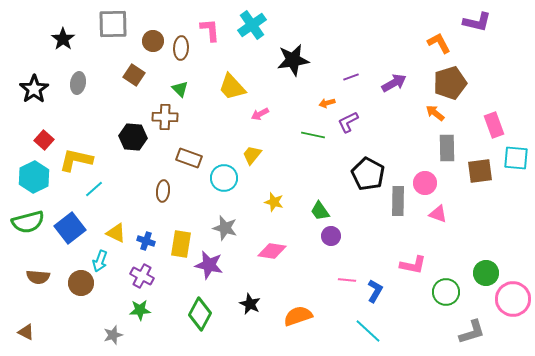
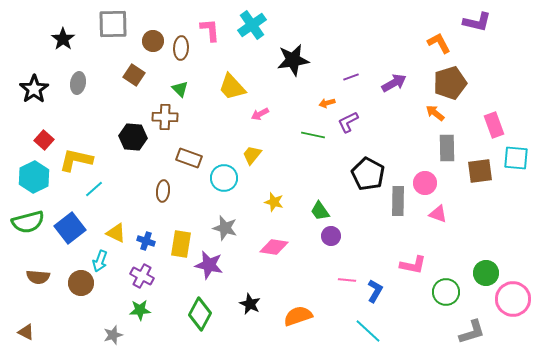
pink diamond at (272, 251): moved 2 px right, 4 px up
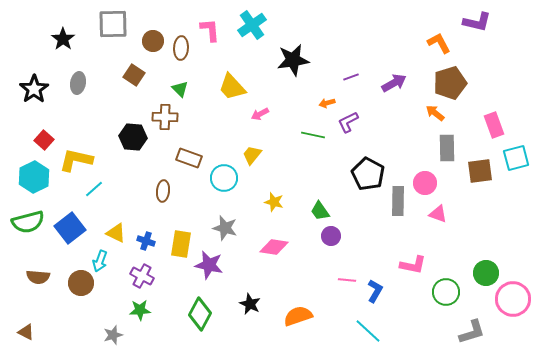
cyan square at (516, 158): rotated 20 degrees counterclockwise
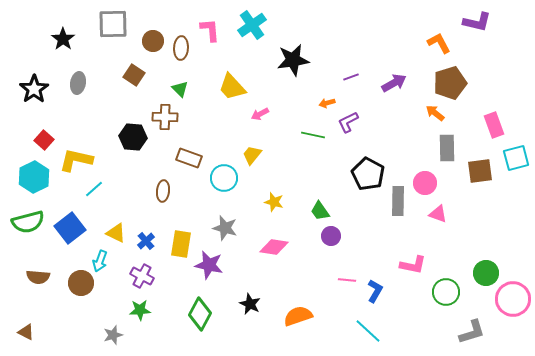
blue cross at (146, 241): rotated 30 degrees clockwise
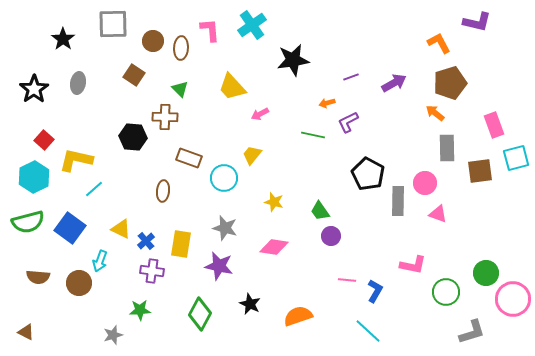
blue square at (70, 228): rotated 16 degrees counterclockwise
yellow triangle at (116, 233): moved 5 px right, 4 px up
purple star at (209, 265): moved 10 px right, 1 px down
purple cross at (142, 276): moved 10 px right, 5 px up; rotated 20 degrees counterclockwise
brown circle at (81, 283): moved 2 px left
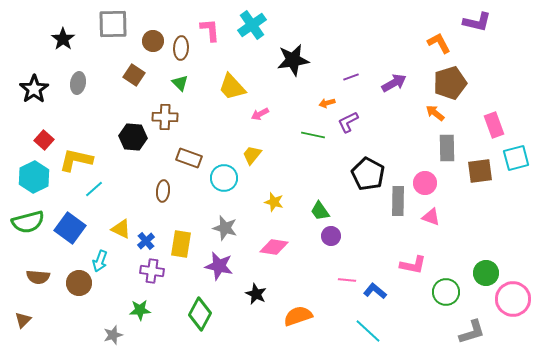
green triangle at (180, 89): moved 6 px up
pink triangle at (438, 214): moved 7 px left, 3 px down
blue L-shape at (375, 291): rotated 80 degrees counterclockwise
black star at (250, 304): moved 6 px right, 10 px up
brown triangle at (26, 332): moved 3 px left, 12 px up; rotated 48 degrees clockwise
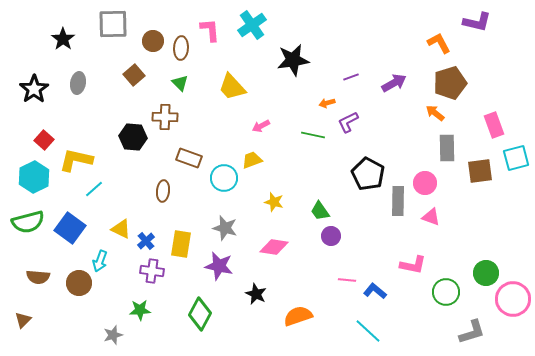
brown square at (134, 75): rotated 15 degrees clockwise
pink arrow at (260, 114): moved 1 px right, 12 px down
yellow trapezoid at (252, 155): moved 5 px down; rotated 30 degrees clockwise
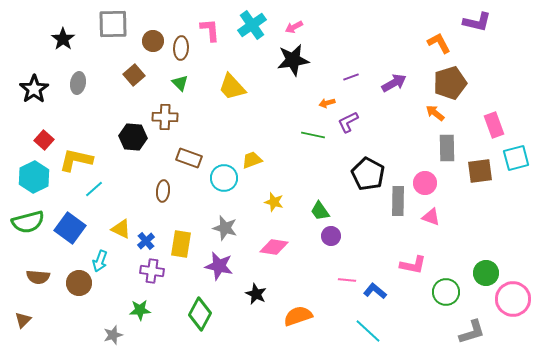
pink arrow at (261, 126): moved 33 px right, 99 px up
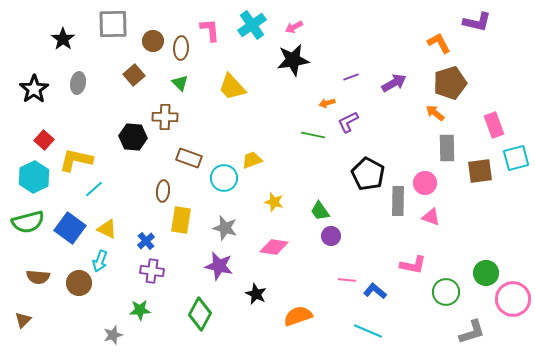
yellow triangle at (121, 229): moved 14 px left
yellow rectangle at (181, 244): moved 24 px up
cyan line at (368, 331): rotated 20 degrees counterclockwise
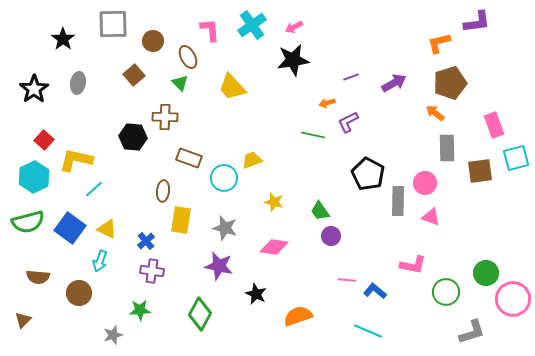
purple L-shape at (477, 22): rotated 20 degrees counterclockwise
orange L-shape at (439, 43): rotated 75 degrees counterclockwise
brown ellipse at (181, 48): moved 7 px right, 9 px down; rotated 30 degrees counterclockwise
brown circle at (79, 283): moved 10 px down
